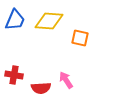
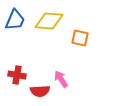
red cross: moved 3 px right
pink arrow: moved 5 px left, 1 px up
red semicircle: moved 1 px left, 3 px down
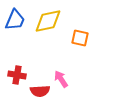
yellow diamond: moved 1 px left; rotated 16 degrees counterclockwise
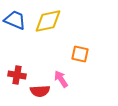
blue trapezoid: rotated 90 degrees counterclockwise
orange square: moved 16 px down
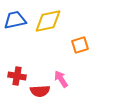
blue trapezoid: rotated 35 degrees counterclockwise
orange square: moved 9 px up; rotated 30 degrees counterclockwise
red cross: moved 1 px down
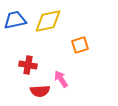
red cross: moved 11 px right, 11 px up
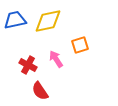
red cross: rotated 18 degrees clockwise
pink arrow: moved 5 px left, 20 px up
red semicircle: rotated 60 degrees clockwise
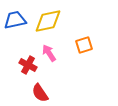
orange square: moved 4 px right
pink arrow: moved 7 px left, 6 px up
red semicircle: moved 2 px down
